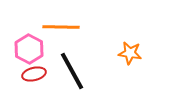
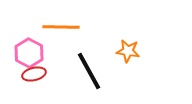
pink hexagon: moved 4 px down
orange star: moved 2 px left, 2 px up
black line: moved 17 px right
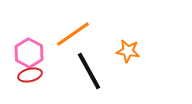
orange line: moved 12 px right, 7 px down; rotated 36 degrees counterclockwise
red ellipse: moved 4 px left, 1 px down
